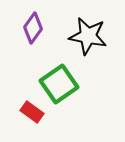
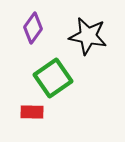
green square: moved 6 px left, 6 px up
red rectangle: rotated 35 degrees counterclockwise
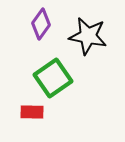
purple diamond: moved 8 px right, 4 px up
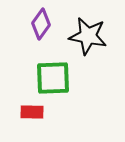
green square: rotated 33 degrees clockwise
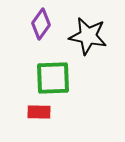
red rectangle: moved 7 px right
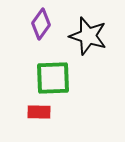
black star: rotated 6 degrees clockwise
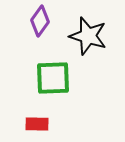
purple diamond: moved 1 px left, 3 px up
red rectangle: moved 2 px left, 12 px down
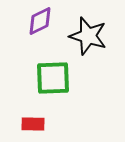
purple diamond: rotated 28 degrees clockwise
red rectangle: moved 4 px left
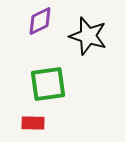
green square: moved 5 px left, 6 px down; rotated 6 degrees counterclockwise
red rectangle: moved 1 px up
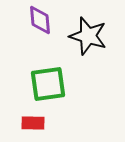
purple diamond: moved 1 px up; rotated 68 degrees counterclockwise
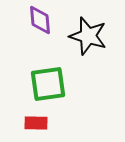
red rectangle: moved 3 px right
